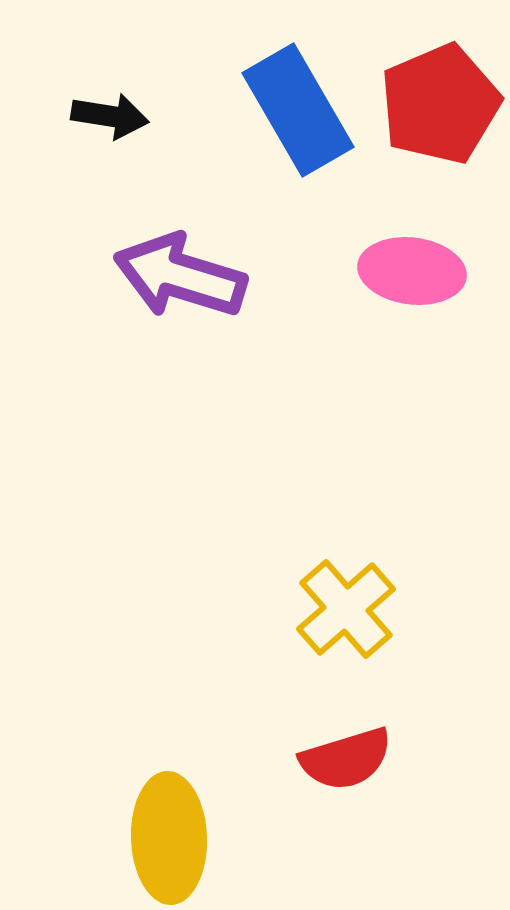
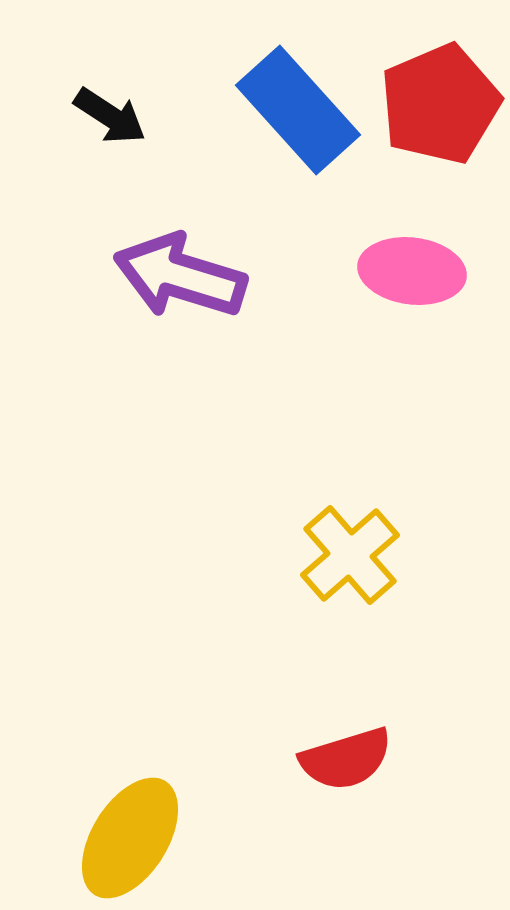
blue rectangle: rotated 12 degrees counterclockwise
black arrow: rotated 24 degrees clockwise
yellow cross: moved 4 px right, 54 px up
yellow ellipse: moved 39 px left; rotated 34 degrees clockwise
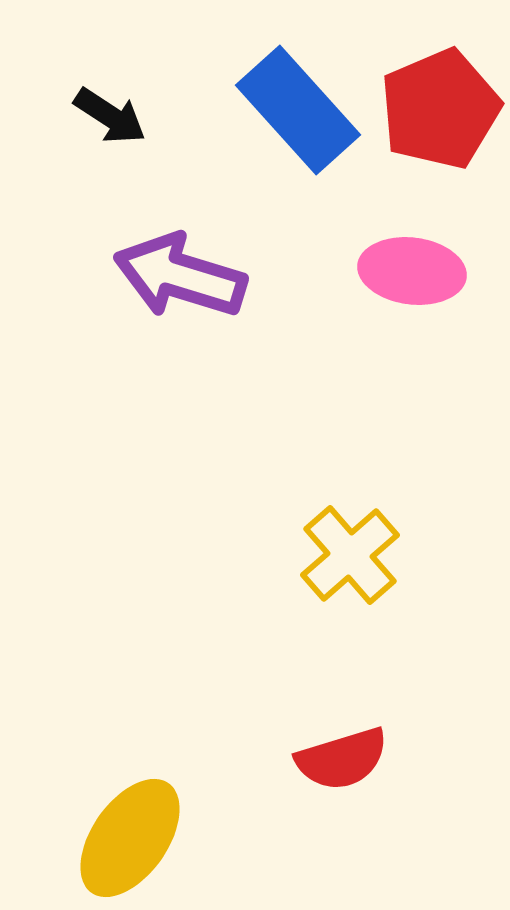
red pentagon: moved 5 px down
red semicircle: moved 4 px left
yellow ellipse: rotated 3 degrees clockwise
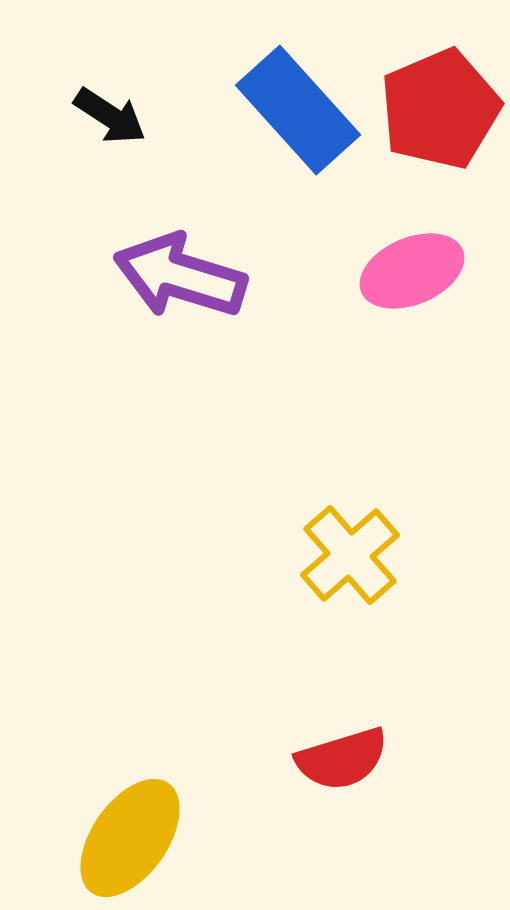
pink ellipse: rotated 30 degrees counterclockwise
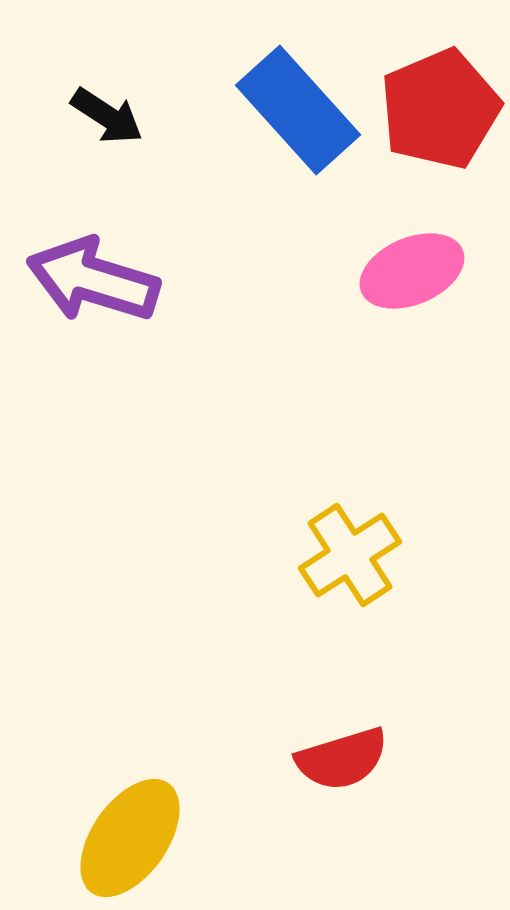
black arrow: moved 3 px left
purple arrow: moved 87 px left, 4 px down
yellow cross: rotated 8 degrees clockwise
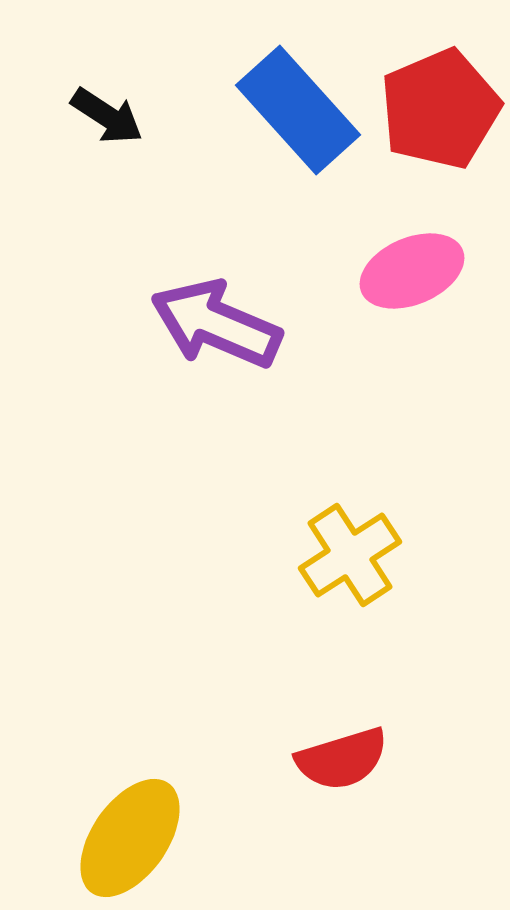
purple arrow: moved 123 px right, 44 px down; rotated 6 degrees clockwise
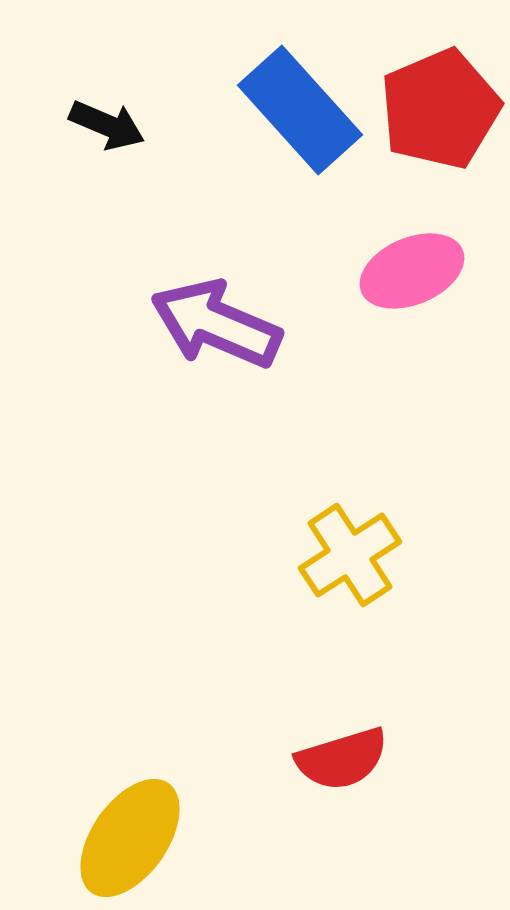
blue rectangle: moved 2 px right
black arrow: moved 9 px down; rotated 10 degrees counterclockwise
